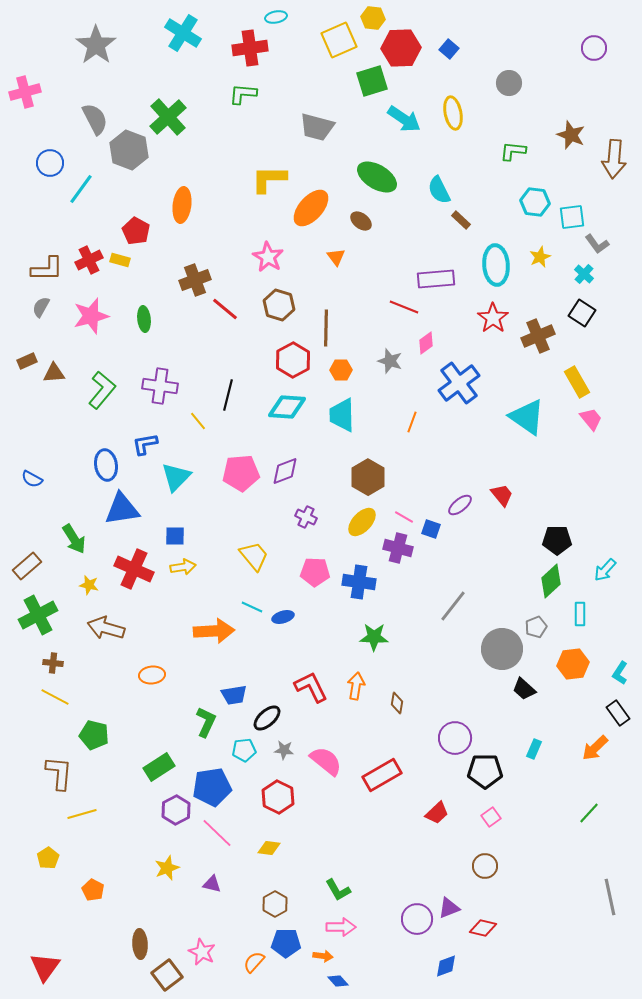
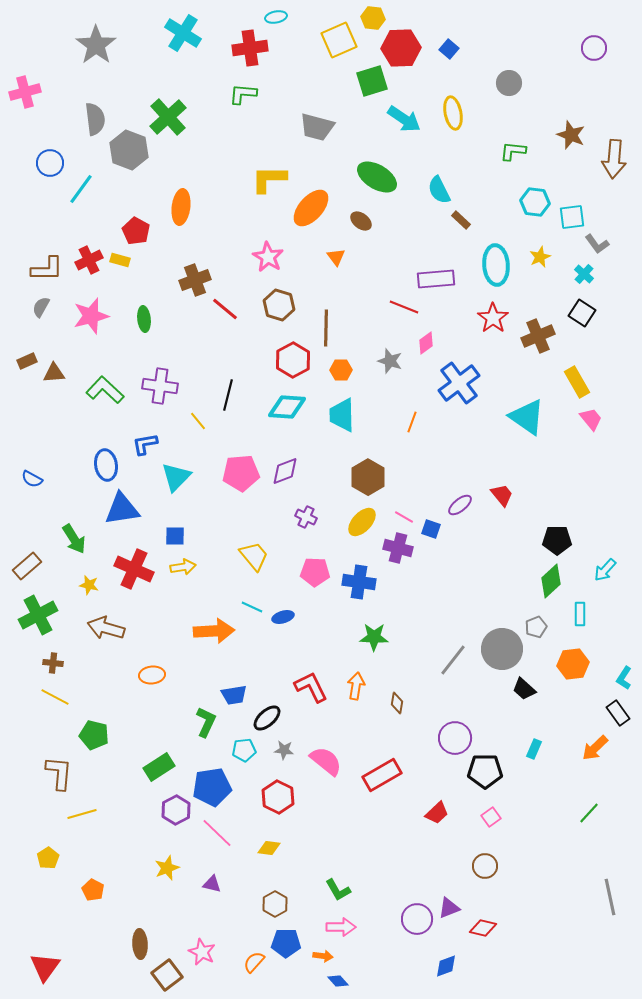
gray semicircle at (95, 119): rotated 20 degrees clockwise
orange ellipse at (182, 205): moved 1 px left, 2 px down
green L-shape at (102, 390): moved 3 px right; rotated 87 degrees counterclockwise
gray line at (453, 606): moved 54 px down
cyan L-shape at (620, 673): moved 4 px right, 5 px down
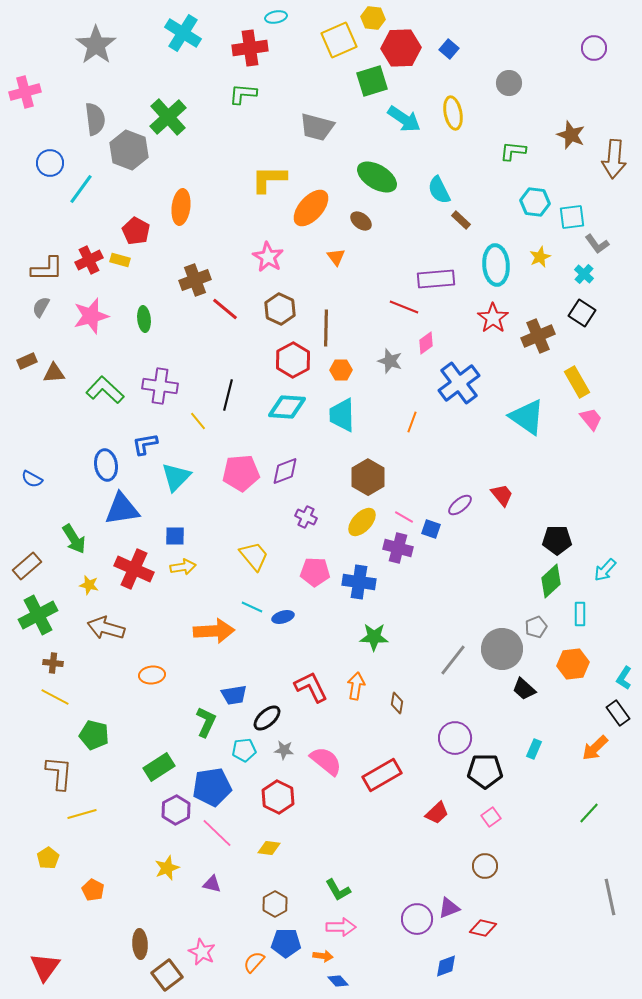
brown hexagon at (279, 305): moved 1 px right, 4 px down; rotated 8 degrees clockwise
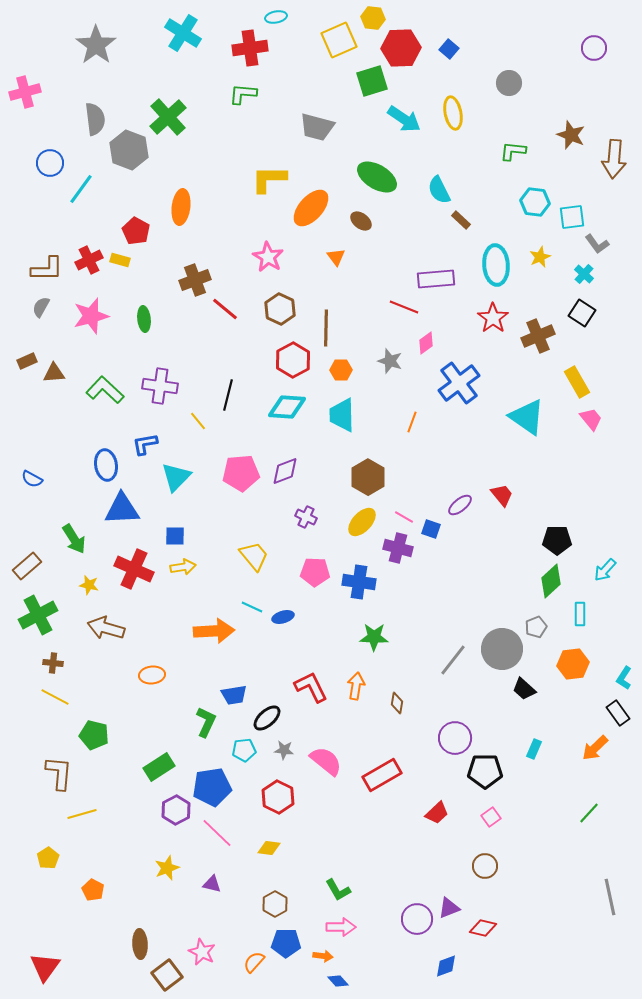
blue triangle at (122, 509): rotated 6 degrees clockwise
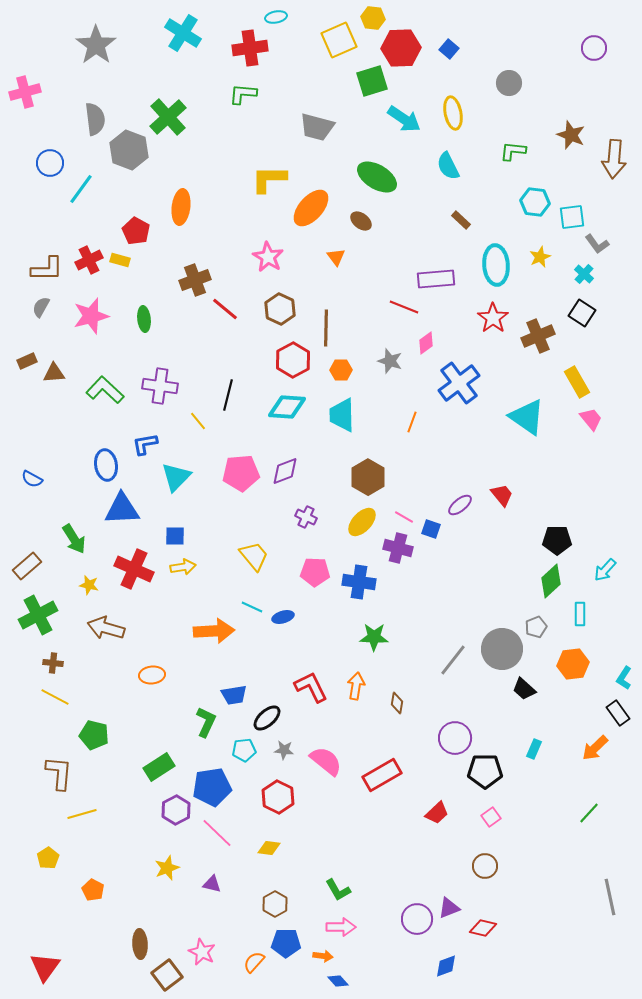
cyan semicircle at (439, 190): moved 9 px right, 24 px up
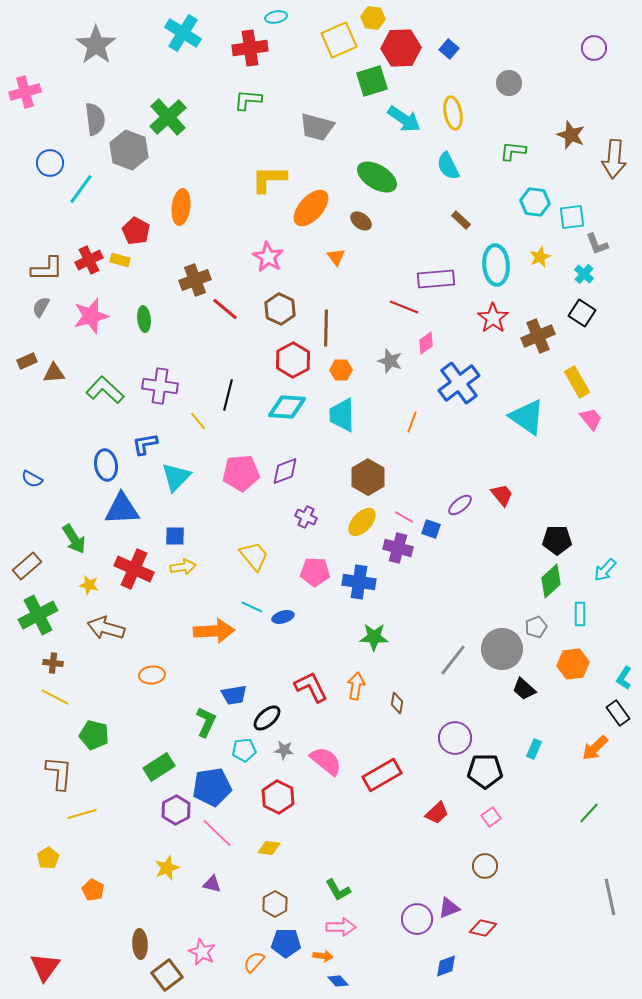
green L-shape at (243, 94): moved 5 px right, 6 px down
gray L-shape at (597, 244): rotated 15 degrees clockwise
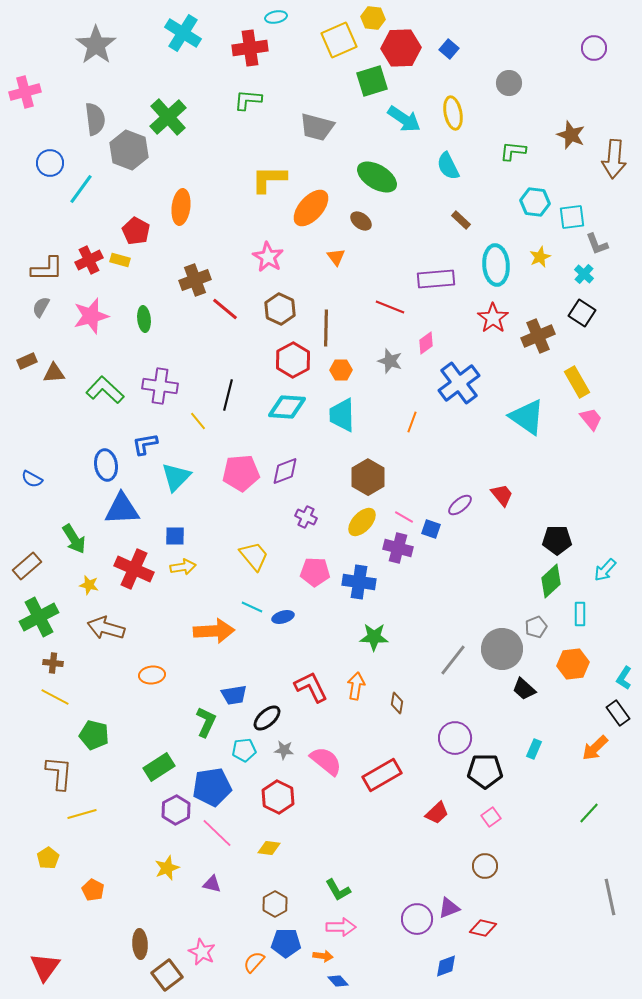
red line at (404, 307): moved 14 px left
green cross at (38, 615): moved 1 px right, 2 px down
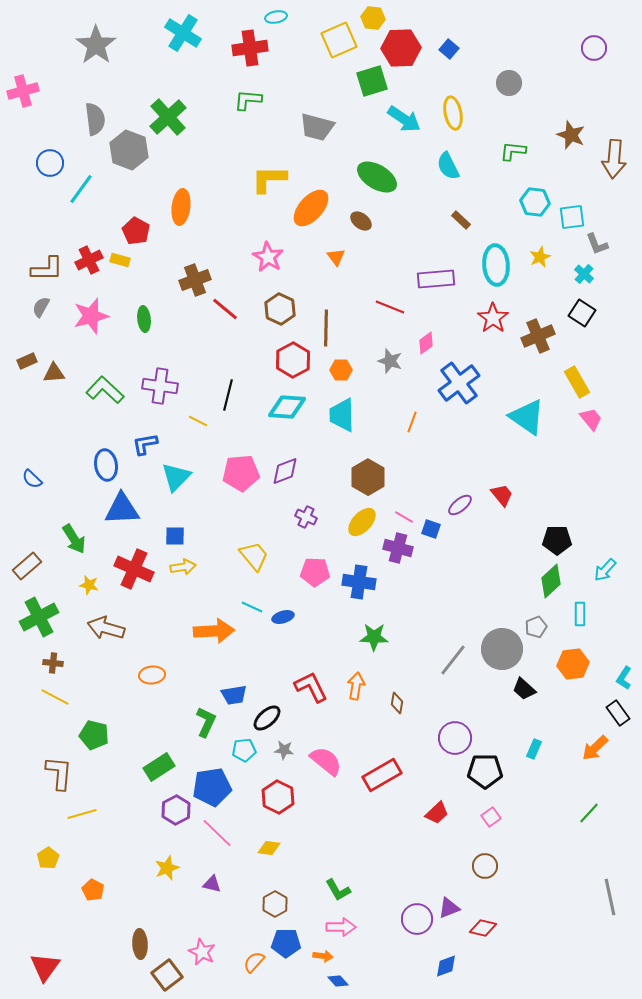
pink cross at (25, 92): moved 2 px left, 1 px up
yellow line at (198, 421): rotated 24 degrees counterclockwise
blue semicircle at (32, 479): rotated 15 degrees clockwise
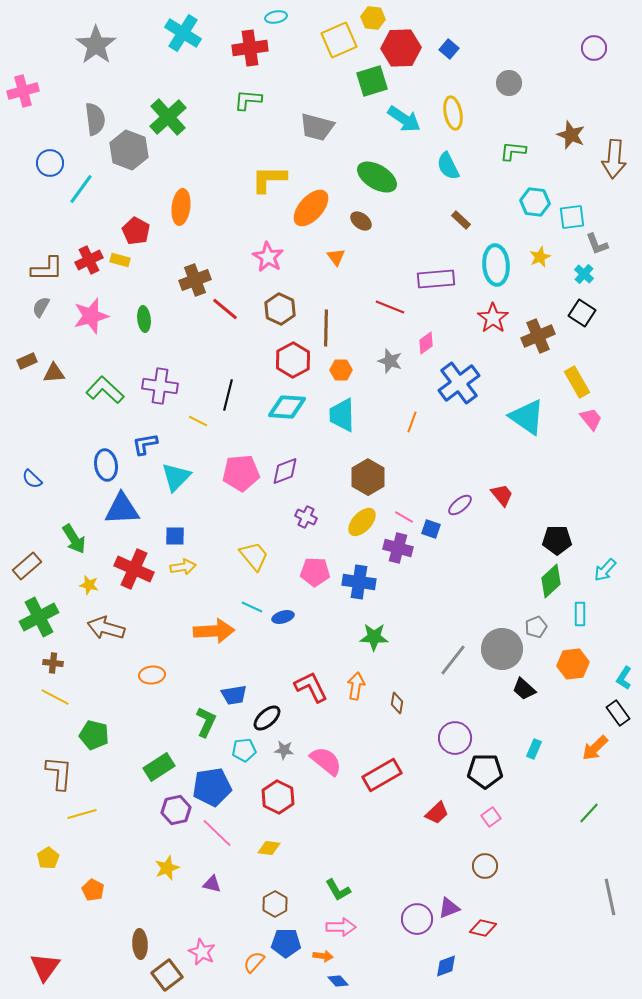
purple hexagon at (176, 810): rotated 16 degrees clockwise
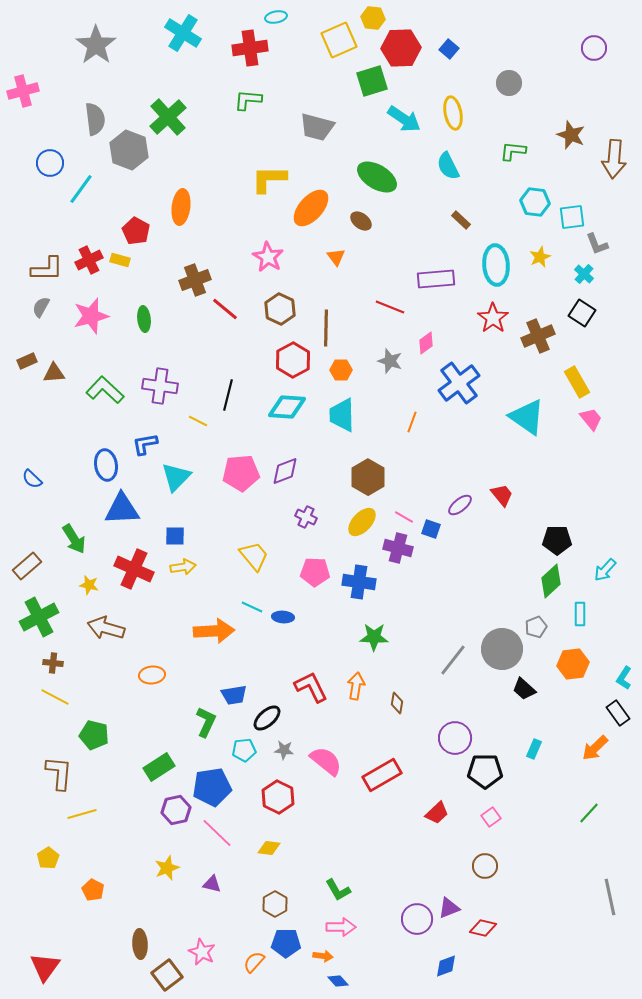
blue ellipse at (283, 617): rotated 20 degrees clockwise
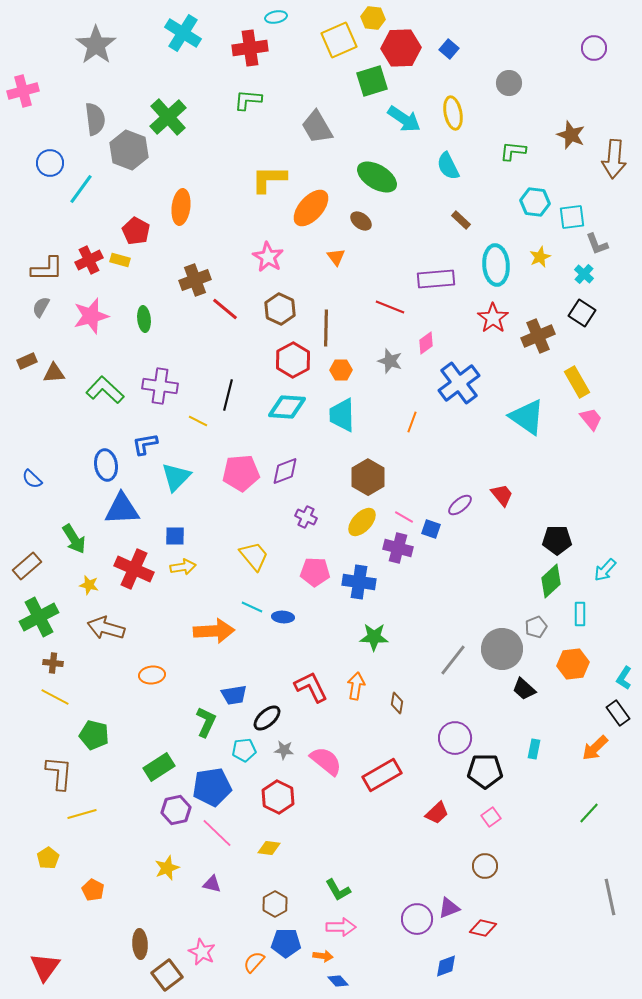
gray trapezoid at (317, 127): rotated 45 degrees clockwise
cyan rectangle at (534, 749): rotated 12 degrees counterclockwise
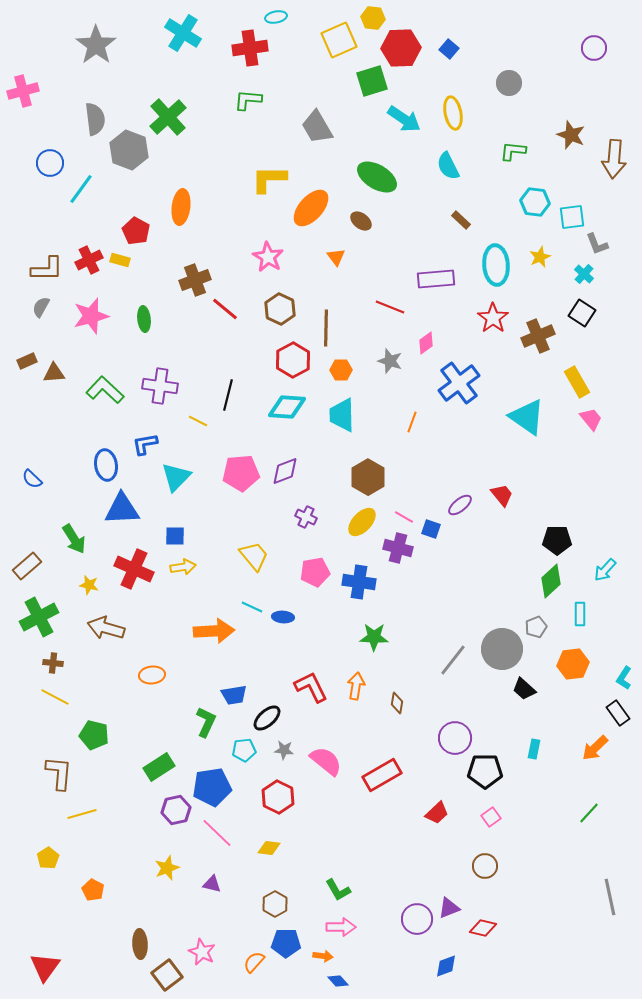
pink pentagon at (315, 572): rotated 12 degrees counterclockwise
